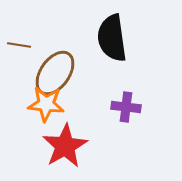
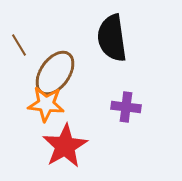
brown line: rotated 50 degrees clockwise
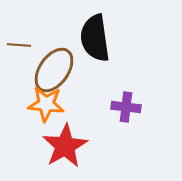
black semicircle: moved 17 px left
brown line: rotated 55 degrees counterclockwise
brown ellipse: moved 1 px left, 3 px up
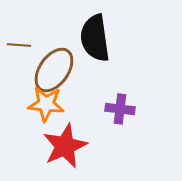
purple cross: moved 6 px left, 2 px down
red star: rotated 6 degrees clockwise
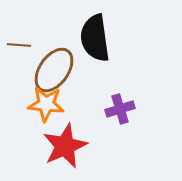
purple cross: rotated 24 degrees counterclockwise
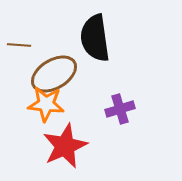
brown ellipse: moved 4 px down; rotated 24 degrees clockwise
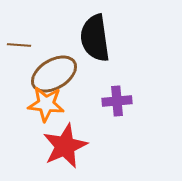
purple cross: moved 3 px left, 8 px up; rotated 12 degrees clockwise
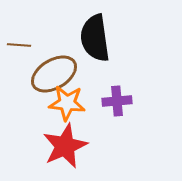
orange star: moved 21 px right, 1 px up
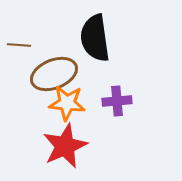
brown ellipse: rotated 9 degrees clockwise
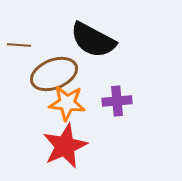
black semicircle: moved 2 px left, 2 px down; rotated 54 degrees counterclockwise
